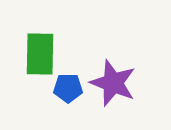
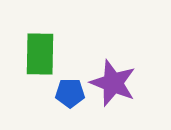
blue pentagon: moved 2 px right, 5 px down
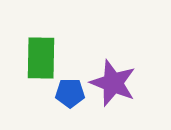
green rectangle: moved 1 px right, 4 px down
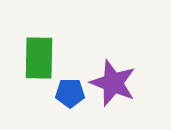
green rectangle: moved 2 px left
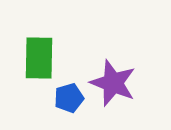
blue pentagon: moved 1 px left, 5 px down; rotated 16 degrees counterclockwise
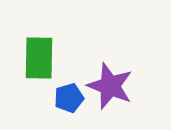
purple star: moved 3 px left, 3 px down
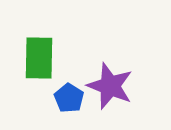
blue pentagon: rotated 24 degrees counterclockwise
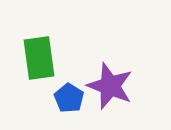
green rectangle: rotated 9 degrees counterclockwise
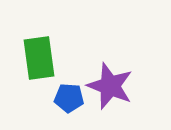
blue pentagon: rotated 28 degrees counterclockwise
